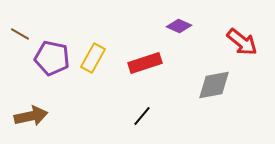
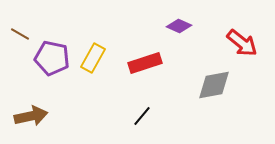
red arrow: moved 1 px down
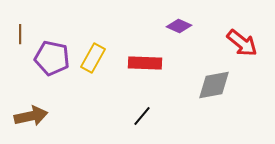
brown line: rotated 60 degrees clockwise
red rectangle: rotated 20 degrees clockwise
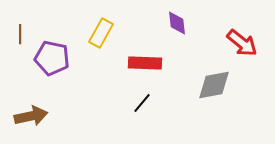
purple diamond: moved 2 px left, 3 px up; rotated 60 degrees clockwise
yellow rectangle: moved 8 px right, 25 px up
black line: moved 13 px up
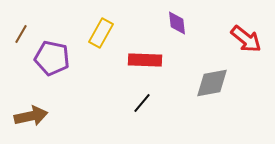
brown line: moved 1 px right; rotated 30 degrees clockwise
red arrow: moved 4 px right, 4 px up
red rectangle: moved 3 px up
gray diamond: moved 2 px left, 2 px up
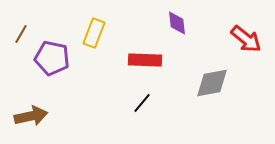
yellow rectangle: moved 7 px left; rotated 8 degrees counterclockwise
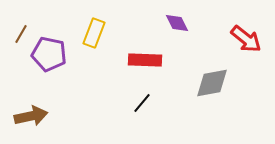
purple diamond: rotated 20 degrees counterclockwise
purple pentagon: moved 3 px left, 4 px up
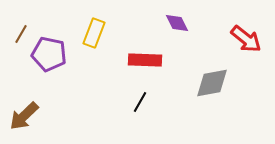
black line: moved 2 px left, 1 px up; rotated 10 degrees counterclockwise
brown arrow: moved 7 px left; rotated 148 degrees clockwise
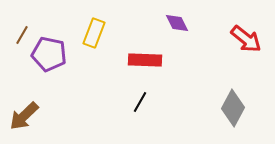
brown line: moved 1 px right, 1 px down
gray diamond: moved 21 px right, 25 px down; rotated 51 degrees counterclockwise
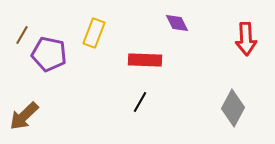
red arrow: rotated 48 degrees clockwise
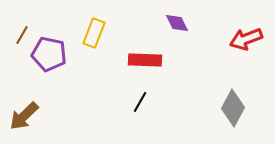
red arrow: rotated 72 degrees clockwise
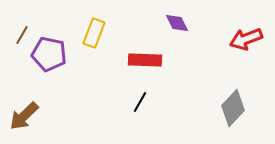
gray diamond: rotated 15 degrees clockwise
